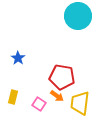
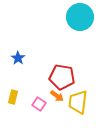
cyan circle: moved 2 px right, 1 px down
yellow trapezoid: moved 2 px left, 1 px up
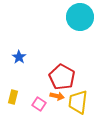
blue star: moved 1 px right, 1 px up
red pentagon: rotated 20 degrees clockwise
orange arrow: rotated 24 degrees counterclockwise
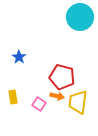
red pentagon: rotated 15 degrees counterclockwise
yellow rectangle: rotated 24 degrees counterclockwise
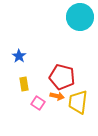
blue star: moved 1 px up
yellow rectangle: moved 11 px right, 13 px up
pink square: moved 1 px left, 1 px up
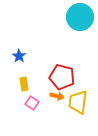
pink square: moved 6 px left
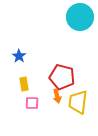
orange arrow: rotated 64 degrees clockwise
pink square: rotated 32 degrees counterclockwise
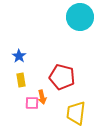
yellow rectangle: moved 3 px left, 4 px up
orange arrow: moved 15 px left, 1 px down
yellow trapezoid: moved 2 px left, 11 px down
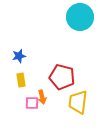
blue star: rotated 24 degrees clockwise
yellow trapezoid: moved 2 px right, 11 px up
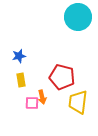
cyan circle: moved 2 px left
